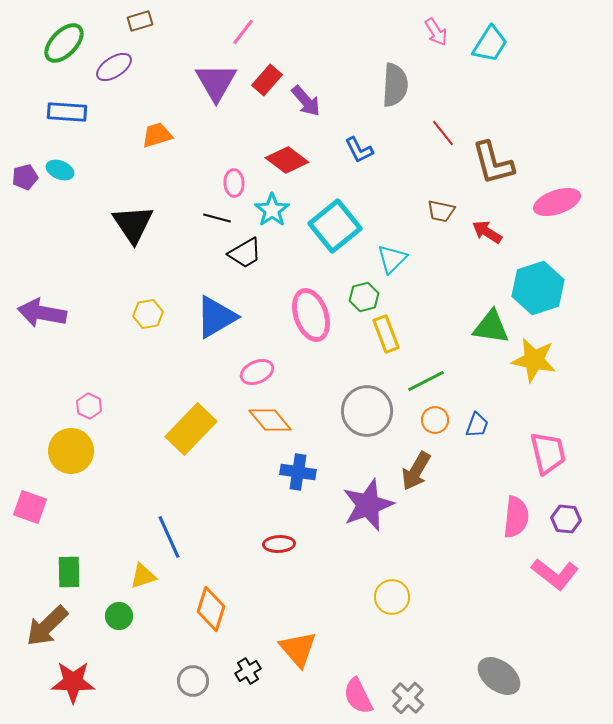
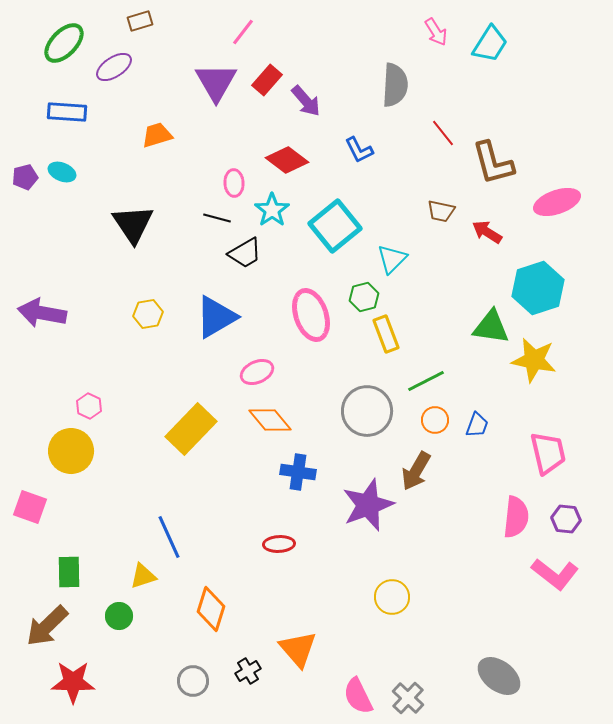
cyan ellipse at (60, 170): moved 2 px right, 2 px down
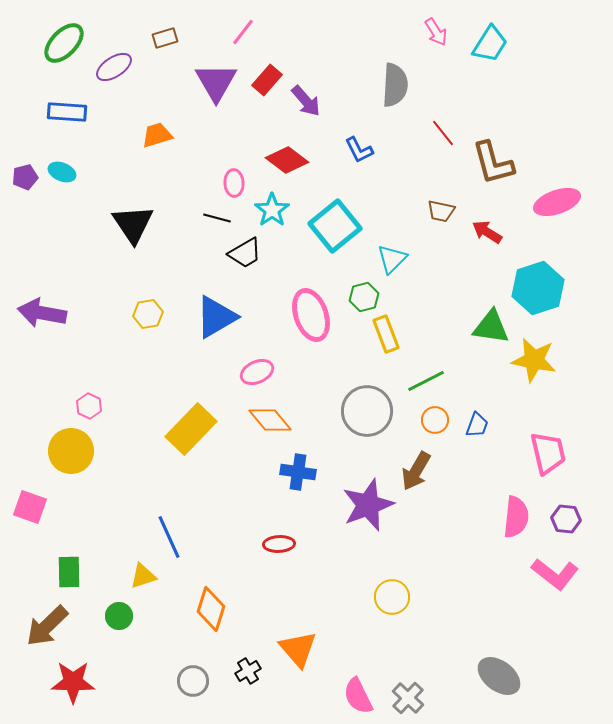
brown rectangle at (140, 21): moved 25 px right, 17 px down
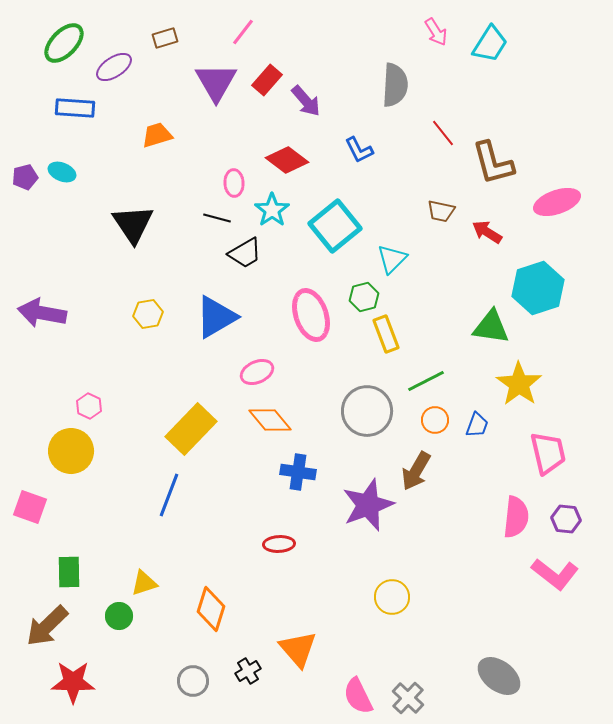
blue rectangle at (67, 112): moved 8 px right, 4 px up
yellow star at (534, 360): moved 15 px left, 24 px down; rotated 24 degrees clockwise
blue line at (169, 537): moved 42 px up; rotated 45 degrees clockwise
yellow triangle at (143, 576): moved 1 px right, 7 px down
